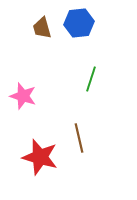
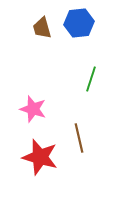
pink star: moved 10 px right, 13 px down
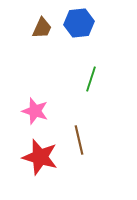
brown trapezoid: rotated 140 degrees counterclockwise
pink star: moved 2 px right, 2 px down
brown line: moved 2 px down
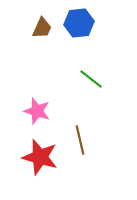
green line: rotated 70 degrees counterclockwise
pink star: moved 2 px right
brown line: moved 1 px right
